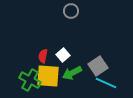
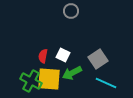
white square: rotated 24 degrees counterclockwise
gray square: moved 7 px up
yellow square: moved 1 px right, 3 px down
green cross: moved 1 px right, 1 px down
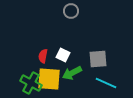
gray square: rotated 30 degrees clockwise
green cross: moved 2 px down
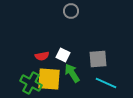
red semicircle: moved 1 px left; rotated 112 degrees counterclockwise
green arrow: rotated 84 degrees clockwise
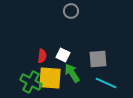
red semicircle: rotated 72 degrees counterclockwise
yellow square: moved 1 px right, 1 px up
green cross: moved 1 px up
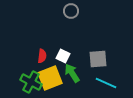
white square: moved 1 px down
yellow square: rotated 25 degrees counterclockwise
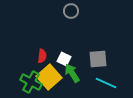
white square: moved 1 px right, 3 px down
yellow square: moved 1 px left, 1 px up; rotated 20 degrees counterclockwise
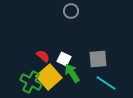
red semicircle: moved 1 px right; rotated 56 degrees counterclockwise
cyan line: rotated 10 degrees clockwise
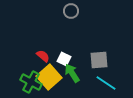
gray square: moved 1 px right, 1 px down
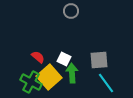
red semicircle: moved 5 px left, 1 px down
green arrow: rotated 30 degrees clockwise
cyan line: rotated 20 degrees clockwise
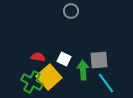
red semicircle: rotated 32 degrees counterclockwise
green arrow: moved 11 px right, 3 px up
green cross: moved 1 px right
